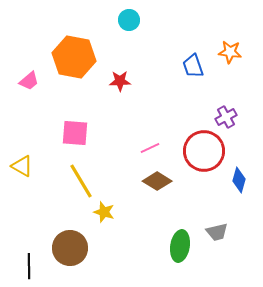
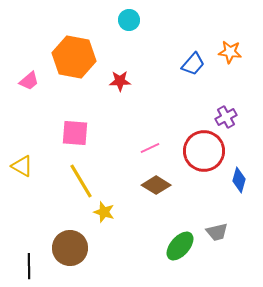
blue trapezoid: moved 2 px up; rotated 120 degrees counterclockwise
brown diamond: moved 1 px left, 4 px down
green ellipse: rotated 32 degrees clockwise
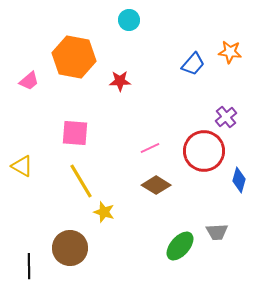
purple cross: rotated 10 degrees counterclockwise
gray trapezoid: rotated 10 degrees clockwise
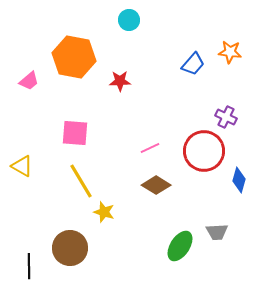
purple cross: rotated 25 degrees counterclockwise
green ellipse: rotated 8 degrees counterclockwise
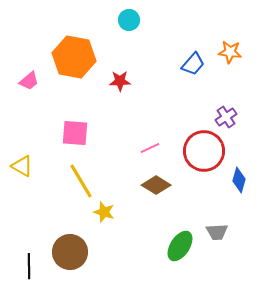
purple cross: rotated 30 degrees clockwise
brown circle: moved 4 px down
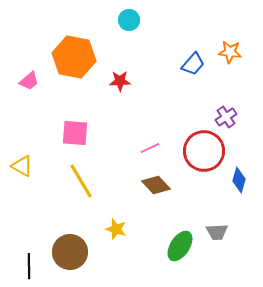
brown diamond: rotated 16 degrees clockwise
yellow star: moved 12 px right, 17 px down
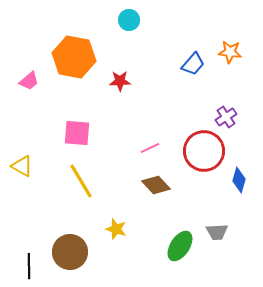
pink square: moved 2 px right
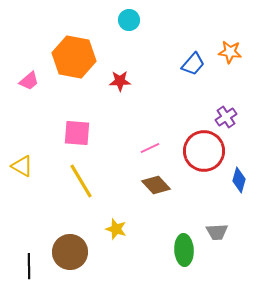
green ellipse: moved 4 px right, 4 px down; rotated 36 degrees counterclockwise
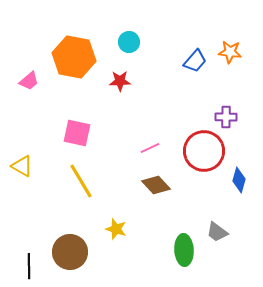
cyan circle: moved 22 px down
blue trapezoid: moved 2 px right, 3 px up
purple cross: rotated 35 degrees clockwise
pink square: rotated 8 degrees clockwise
gray trapezoid: rotated 40 degrees clockwise
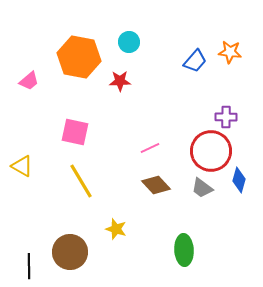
orange hexagon: moved 5 px right
pink square: moved 2 px left, 1 px up
red circle: moved 7 px right
gray trapezoid: moved 15 px left, 44 px up
